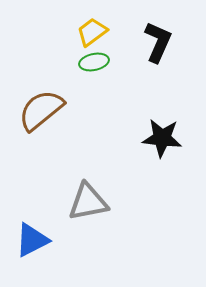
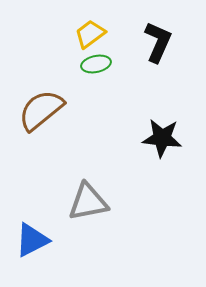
yellow trapezoid: moved 2 px left, 2 px down
green ellipse: moved 2 px right, 2 px down
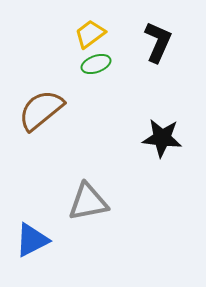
green ellipse: rotated 8 degrees counterclockwise
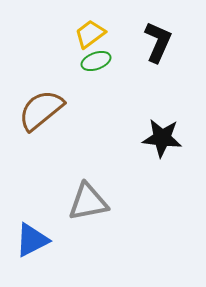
green ellipse: moved 3 px up
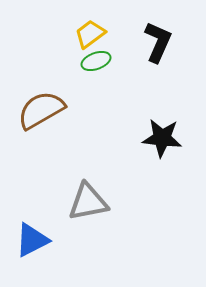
brown semicircle: rotated 9 degrees clockwise
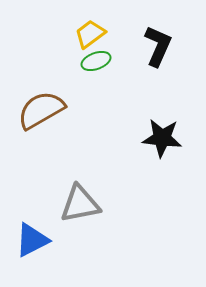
black L-shape: moved 4 px down
gray triangle: moved 8 px left, 2 px down
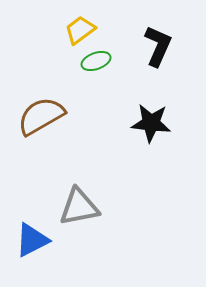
yellow trapezoid: moved 10 px left, 4 px up
brown semicircle: moved 6 px down
black star: moved 11 px left, 15 px up
gray triangle: moved 1 px left, 3 px down
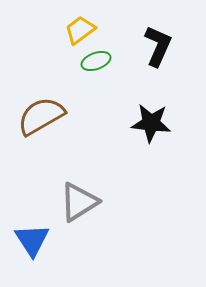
gray triangle: moved 5 px up; rotated 21 degrees counterclockwise
blue triangle: rotated 36 degrees counterclockwise
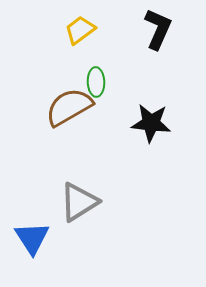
black L-shape: moved 17 px up
green ellipse: moved 21 px down; rotated 72 degrees counterclockwise
brown semicircle: moved 28 px right, 9 px up
blue triangle: moved 2 px up
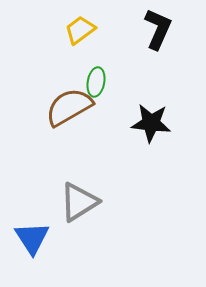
green ellipse: rotated 12 degrees clockwise
